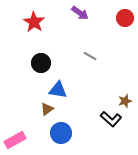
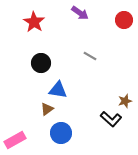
red circle: moved 1 px left, 2 px down
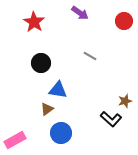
red circle: moved 1 px down
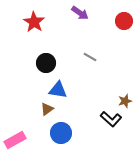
gray line: moved 1 px down
black circle: moved 5 px right
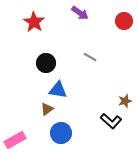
black L-shape: moved 2 px down
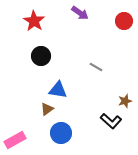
red star: moved 1 px up
gray line: moved 6 px right, 10 px down
black circle: moved 5 px left, 7 px up
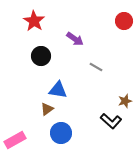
purple arrow: moved 5 px left, 26 px down
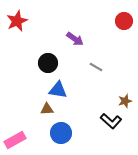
red star: moved 17 px left; rotated 15 degrees clockwise
black circle: moved 7 px right, 7 px down
brown triangle: rotated 32 degrees clockwise
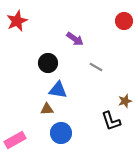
black L-shape: rotated 30 degrees clockwise
